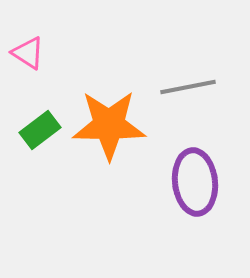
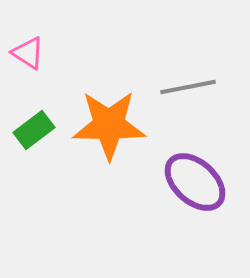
green rectangle: moved 6 px left
purple ellipse: rotated 42 degrees counterclockwise
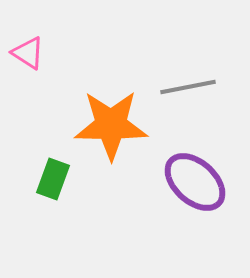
orange star: moved 2 px right
green rectangle: moved 19 px right, 49 px down; rotated 33 degrees counterclockwise
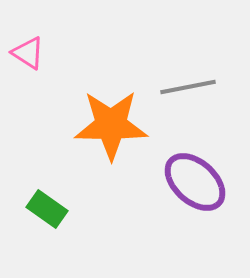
green rectangle: moved 6 px left, 30 px down; rotated 75 degrees counterclockwise
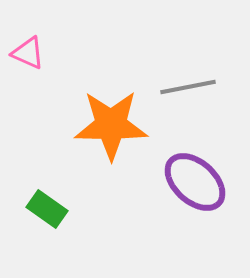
pink triangle: rotated 9 degrees counterclockwise
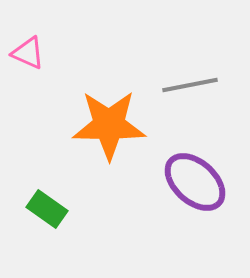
gray line: moved 2 px right, 2 px up
orange star: moved 2 px left
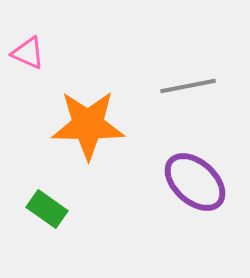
gray line: moved 2 px left, 1 px down
orange star: moved 21 px left
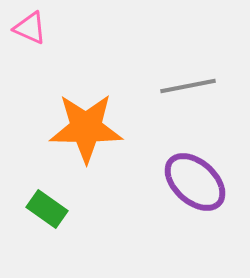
pink triangle: moved 2 px right, 25 px up
orange star: moved 2 px left, 3 px down
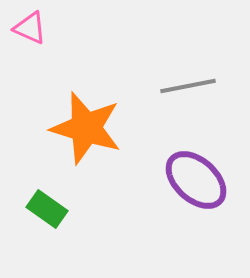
orange star: rotated 16 degrees clockwise
purple ellipse: moved 1 px right, 2 px up
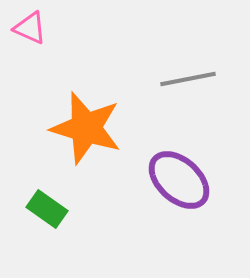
gray line: moved 7 px up
purple ellipse: moved 17 px left
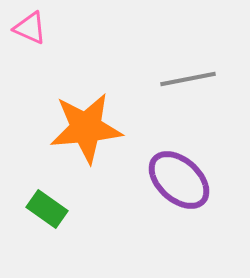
orange star: rotated 22 degrees counterclockwise
